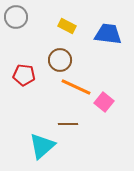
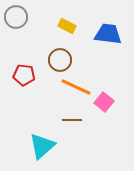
brown line: moved 4 px right, 4 px up
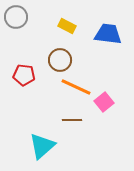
pink square: rotated 12 degrees clockwise
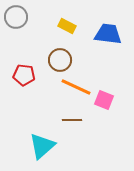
pink square: moved 2 px up; rotated 30 degrees counterclockwise
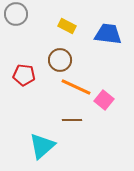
gray circle: moved 3 px up
pink square: rotated 18 degrees clockwise
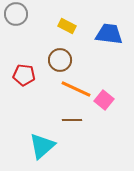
blue trapezoid: moved 1 px right
orange line: moved 2 px down
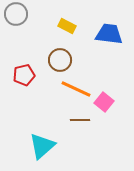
red pentagon: rotated 20 degrees counterclockwise
pink square: moved 2 px down
brown line: moved 8 px right
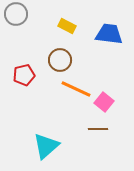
brown line: moved 18 px right, 9 px down
cyan triangle: moved 4 px right
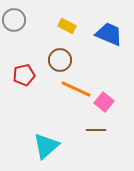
gray circle: moved 2 px left, 6 px down
blue trapezoid: rotated 16 degrees clockwise
brown line: moved 2 px left, 1 px down
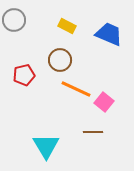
brown line: moved 3 px left, 2 px down
cyan triangle: rotated 20 degrees counterclockwise
